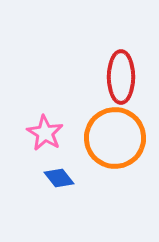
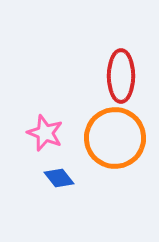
red ellipse: moved 1 px up
pink star: rotated 9 degrees counterclockwise
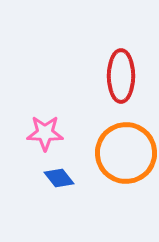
pink star: rotated 21 degrees counterclockwise
orange circle: moved 11 px right, 15 px down
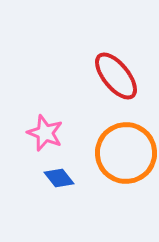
red ellipse: moved 5 px left; rotated 39 degrees counterclockwise
pink star: rotated 21 degrees clockwise
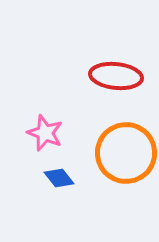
red ellipse: rotated 45 degrees counterclockwise
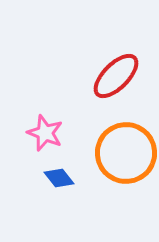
red ellipse: rotated 51 degrees counterclockwise
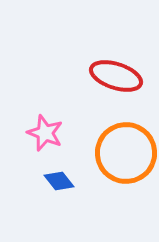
red ellipse: rotated 63 degrees clockwise
blue diamond: moved 3 px down
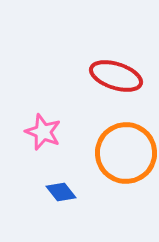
pink star: moved 2 px left, 1 px up
blue diamond: moved 2 px right, 11 px down
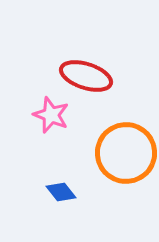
red ellipse: moved 30 px left
pink star: moved 8 px right, 17 px up
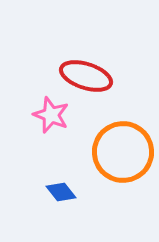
orange circle: moved 3 px left, 1 px up
